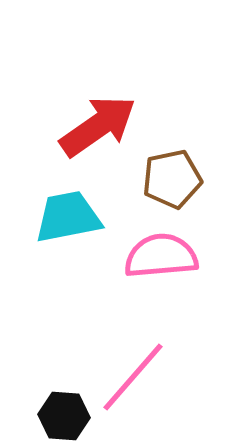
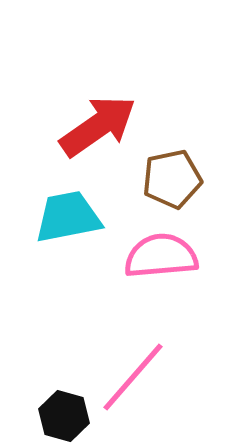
black hexagon: rotated 12 degrees clockwise
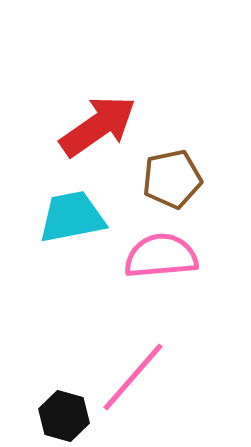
cyan trapezoid: moved 4 px right
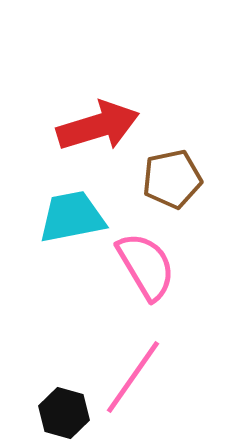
red arrow: rotated 18 degrees clockwise
pink semicircle: moved 15 px left, 10 px down; rotated 64 degrees clockwise
pink line: rotated 6 degrees counterclockwise
black hexagon: moved 3 px up
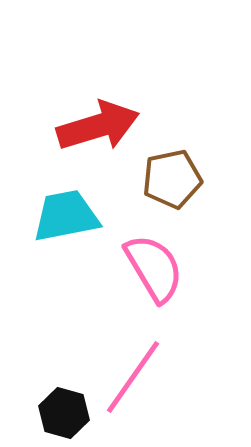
cyan trapezoid: moved 6 px left, 1 px up
pink semicircle: moved 8 px right, 2 px down
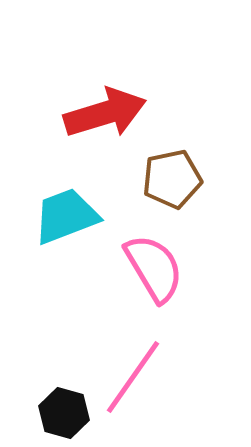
red arrow: moved 7 px right, 13 px up
cyan trapezoid: rotated 10 degrees counterclockwise
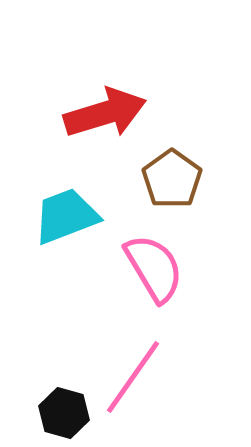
brown pentagon: rotated 24 degrees counterclockwise
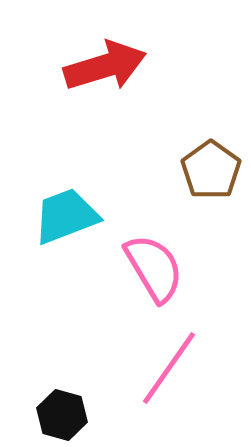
red arrow: moved 47 px up
brown pentagon: moved 39 px right, 9 px up
pink line: moved 36 px right, 9 px up
black hexagon: moved 2 px left, 2 px down
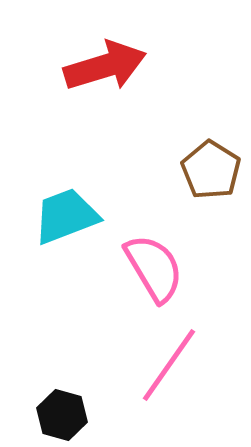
brown pentagon: rotated 4 degrees counterclockwise
pink line: moved 3 px up
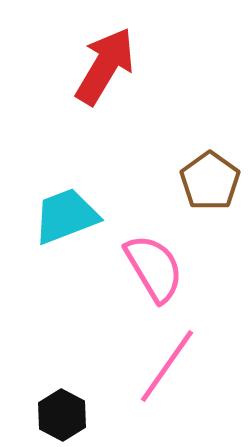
red arrow: rotated 42 degrees counterclockwise
brown pentagon: moved 1 px left, 11 px down; rotated 4 degrees clockwise
pink line: moved 2 px left, 1 px down
black hexagon: rotated 12 degrees clockwise
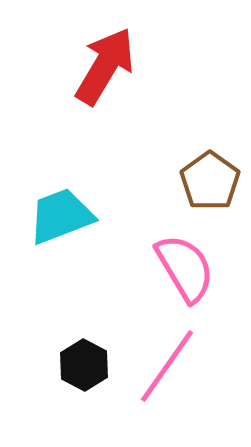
cyan trapezoid: moved 5 px left
pink semicircle: moved 31 px right
black hexagon: moved 22 px right, 50 px up
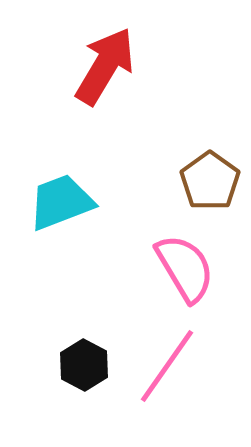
cyan trapezoid: moved 14 px up
